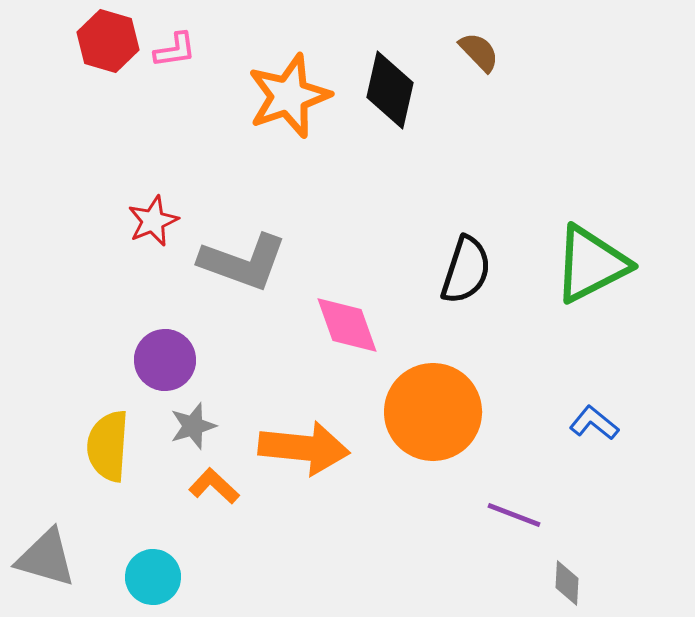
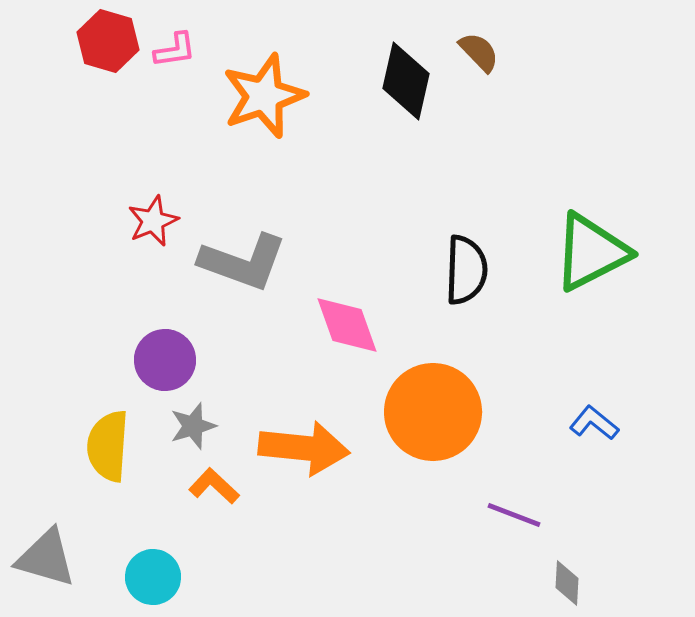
black diamond: moved 16 px right, 9 px up
orange star: moved 25 px left
green triangle: moved 12 px up
black semicircle: rotated 16 degrees counterclockwise
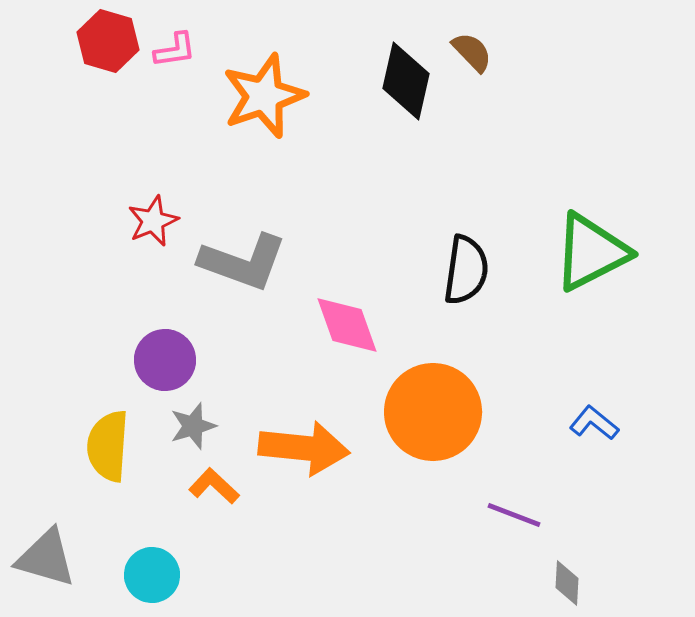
brown semicircle: moved 7 px left
black semicircle: rotated 6 degrees clockwise
cyan circle: moved 1 px left, 2 px up
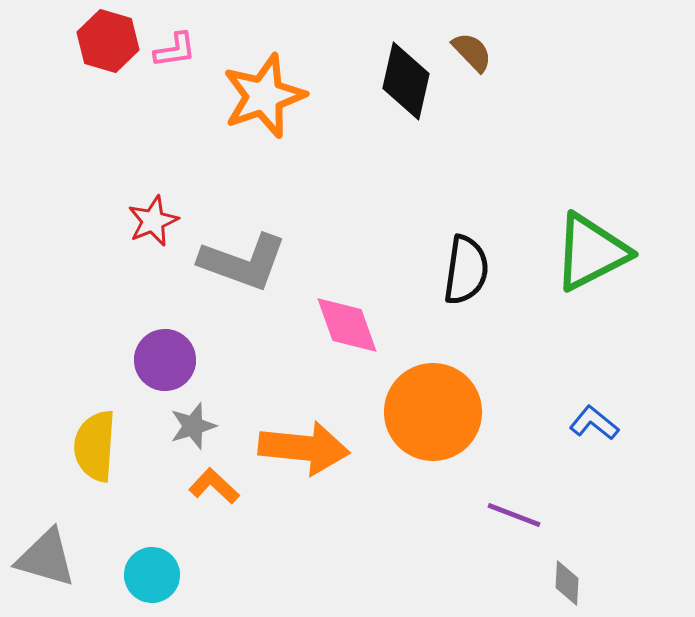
yellow semicircle: moved 13 px left
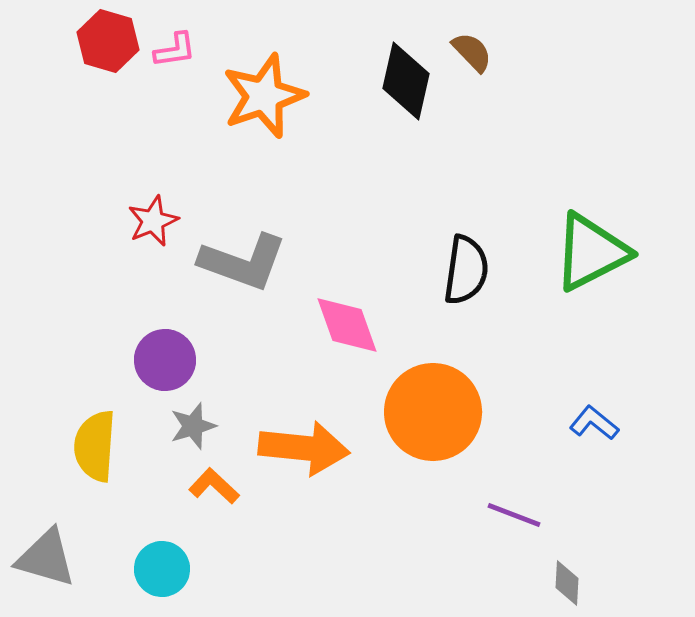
cyan circle: moved 10 px right, 6 px up
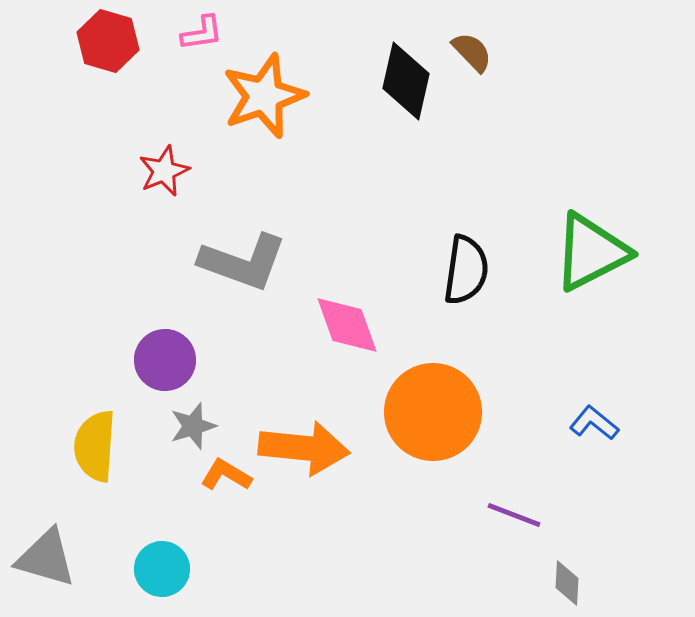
pink L-shape: moved 27 px right, 17 px up
red star: moved 11 px right, 50 px up
orange L-shape: moved 12 px right, 11 px up; rotated 12 degrees counterclockwise
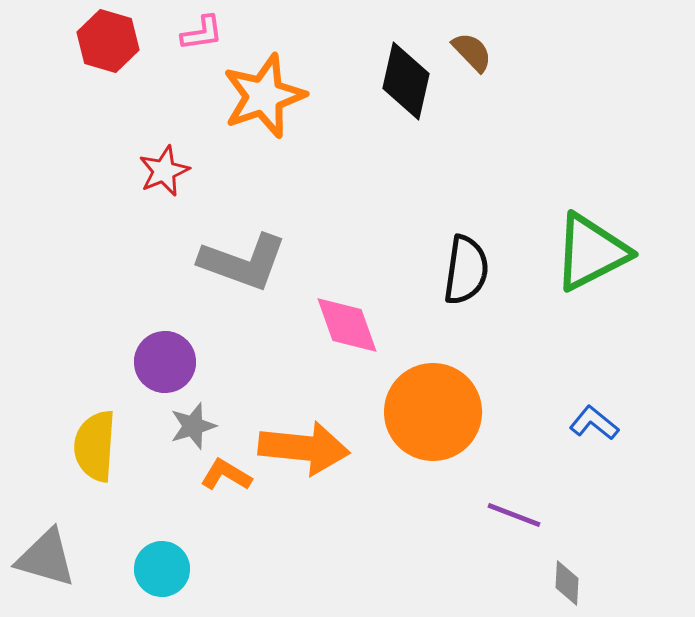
purple circle: moved 2 px down
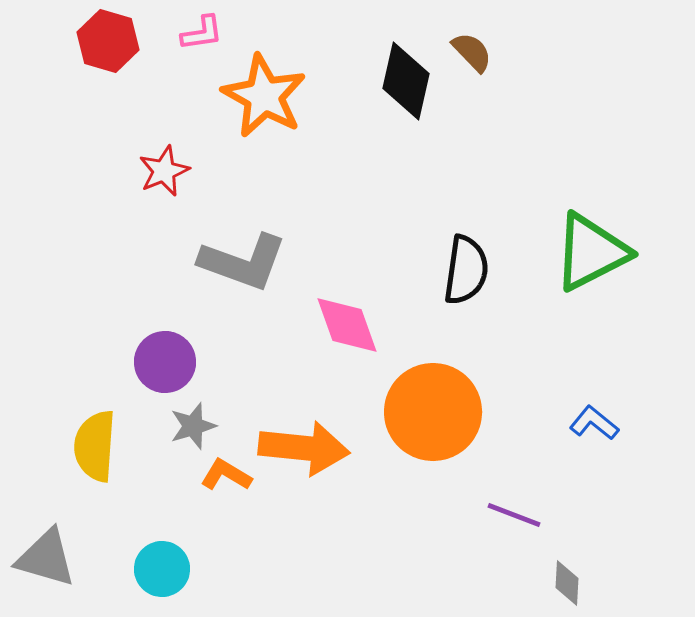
orange star: rotated 24 degrees counterclockwise
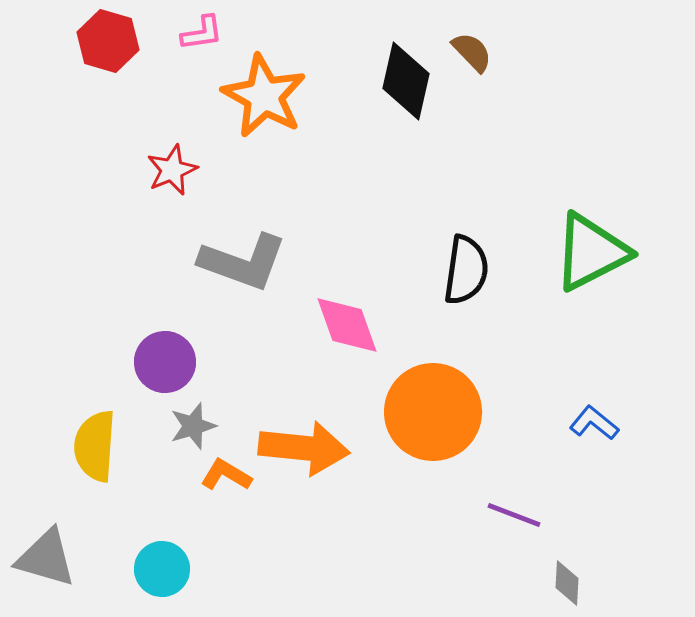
red star: moved 8 px right, 1 px up
